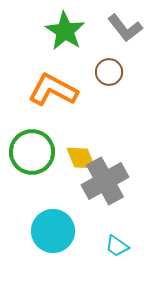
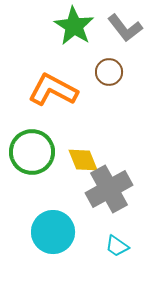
green star: moved 9 px right, 5 px up
yellow diamond: moved 2 px right, 2 px down
gray cross: moved 4 px right, 8 px down
cyan circle: moved 1 px down
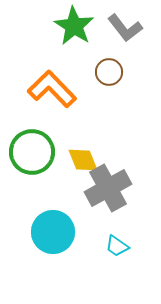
orange L-shape: moved 1 px left, 1 px up; rotated 18 degrees clockwise
gray cross: moved 1 px left, 1 px up
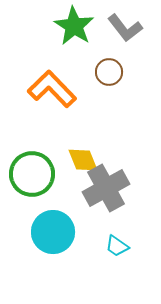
green circle: moved 22 px down
gray cross: moved 2 px left
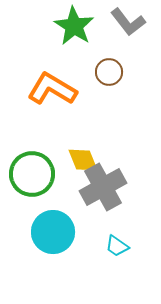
gray L-shape: moved 3 px right, 6 px up
orange L-shape: rotated 15 degrees counterclockwise
gray cross: moved 3 px left, 1 px up
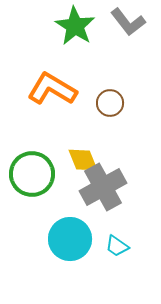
green star: moved 1 px right
brown circle: moved 1 px right, 31 px down
cyan circle: moved 17 px right, 7 px down
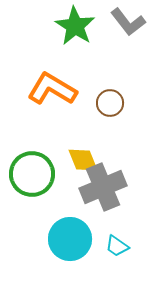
gray cross: rotated 6 degrees clockwise
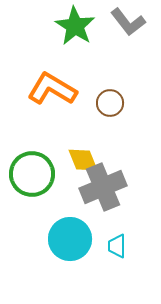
cyan trapezoid: rotated 55 degrees clockwise
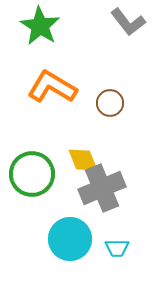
green star: moved 35 px left
orange L-shape: moved 2 px up
gray cross: moved 1 px left, 1 px down
cyan trapezoid: moved 2 px down; rotated 90 degrees counterclockwise
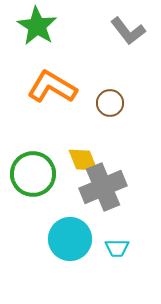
gray L-shape: moved 9 px down
green star: moved 3 px left
green circle: moved 1 px right
gray cross: moved 1 px right, 1 px up
